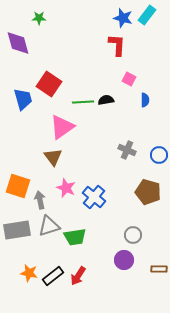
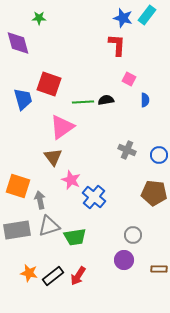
red square: rotated 15 degrees counterclockwise
pink star: moved 5 px right, 8 px up
brown pentagon: moved 6 px right, 1 px down; rotated 10 degrees counterclockwise
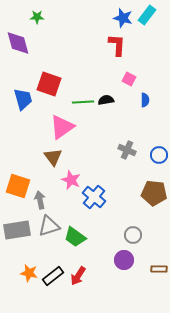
green star: moved 2 px left, 1 px up
green trapezoid: rotated 45 degrees clockwise
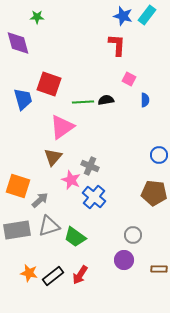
blue star: moved 2 px up
gray cross: moved 37 px left, 16 px down
brown triangle: rotated 18 degrees clockwise
gray arrow: rotated 60 degrees clockwise
red arrow: moved 2 px right, 1 px up
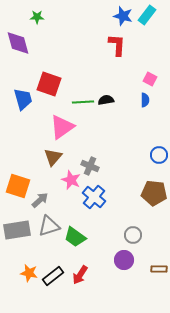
pink square: moved 21 px right
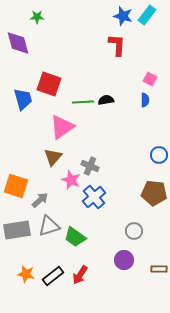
orange square: moved 2 px left
blue cross: rotated 10 degrees clockwise
gray circle: moved 1 px right, 4 px up
orange star: moved 3 px left, 1 px down
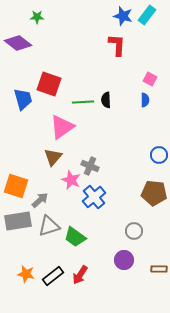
purple diamond: rotated 36 degrees counterclockwise
black semicircle: rotated 84 degrees counterclockwise
gray rectangle: moved 1 px right, 9 px up
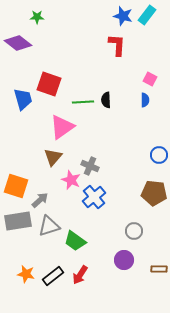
green trapezoid: moved 4 px down
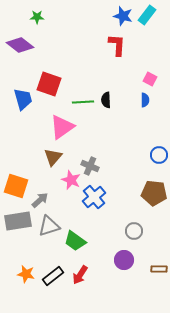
purple diamond: moved 2 px right, 2 px down
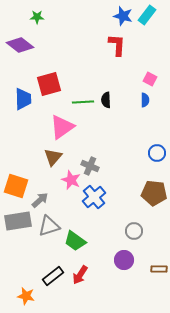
red square: rotated 35 degrees counterclockwise
blue trapezoid: rotated 15 degrees clockwise
blue circle: moved 2 px left, 2 px up
orange star: moved 22 px down
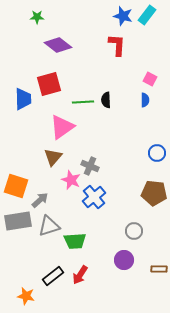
purple diamond: moved 38 px right
green trapezoid: rotated 40 degrees counterclockwise
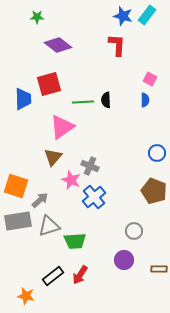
brown pentagon: moved 2 px up; rotated 15 degrees clockwise
